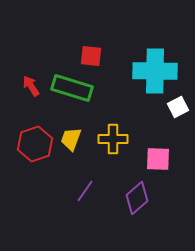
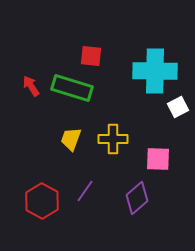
red hexagon: moved 7 px right, 57 px down; rotated 12 degrees counterclockwise
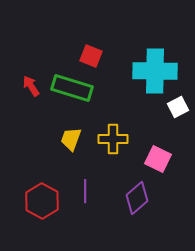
red square: rotated 15 degrees clockwise
pink square: rotated 24 degrees clockwise
purple line: rotated 35 degrees counterclockwise
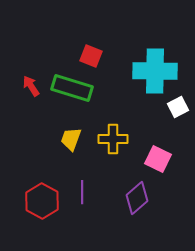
purple line: moved 3 px left, 1 px down
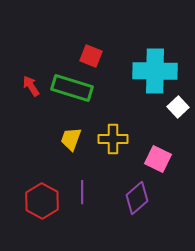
white square: rotated 15 degrees counterclockwise
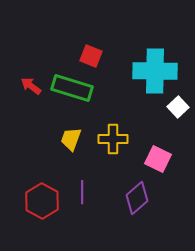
red arrow: rotated 20 degrees counterclockwise
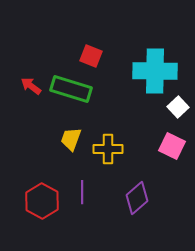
green rectangle: moved 1 px left, 1 px down
yellow cross: moved 5 px left, 10 px down
pink square: moved 14 px right, 13 px up
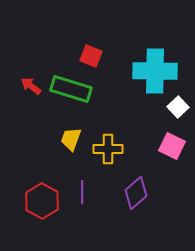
purple diamond: moved 1 px left, 5 px up
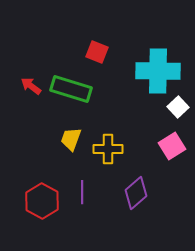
red square: moved 6 px right, 4 px up
cyan cross: moved 3 px right
pink square: rotated 32 degrees clockwise
